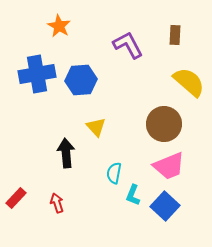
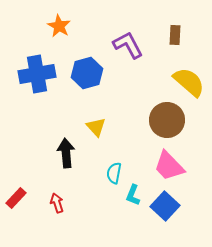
blue hexagon: moved 6 px right, 7 px up; rotated 12 degrees counterclockwise
brown circle: moved 3 px right, 4 px up
pink trapezoid: rotated 68 degrees clockwise
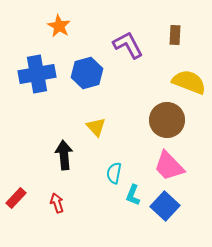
yellow semicircle: rotated 20 degrees counterclockwise
black arrow: moved 2 px left, 2 px down
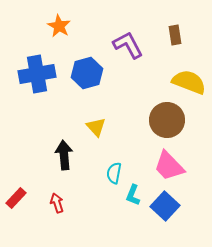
brown rectangle: rotated 12 degrees counterclockwise
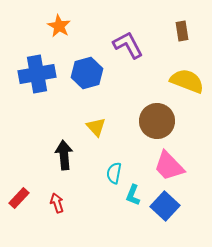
brown rectangle: moved 7 px right, 4 px up
yellow semicircle: moved 2 px left, 1 px up
brown circle: moved 10 px left, 1 px down
red rectangle: moved 3 px right
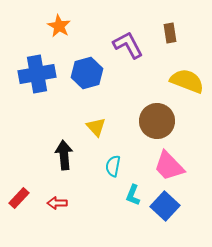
brown rectangle: moved 12 px left, 2 px down
cyan semicircle: moved 1 px left, 7 px up
red arrow: rotated 72 degrees counterclockwise
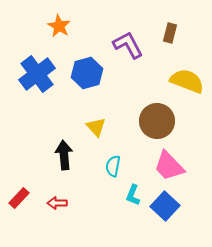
brown rectangle: rotated 24 degrees clockwise
blue cross: rotated 27 degrees counterclockwise
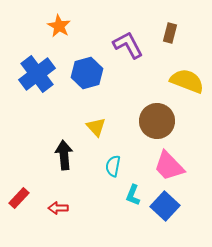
red arrow: moved 1 px right, 5 px down
